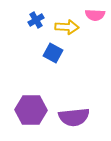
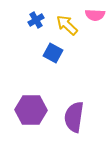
yellow arrow: moved 2 px up; rotated 140 degrees counterclockwise
purple semicircle: rotated 104 degrees clockwise
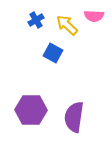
pink semicircle: moved 1 px left, 1 px down
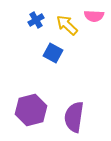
purple hexagon: rotated 16 degrees counterclockwise
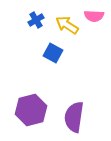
yellow arrow: rotated 10 degrees counterclockwise
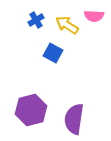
purple semicircle: moved 2 px down
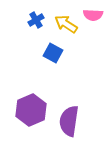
pink semicircle: moved 1 px left, 1 px up
yellow arrow: moved 1 px left, 1 px up
purple hexagon: rotated 8 degrees counterclockwise
purple semicircle: moved 5 px left, 2 px down
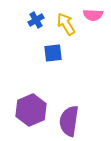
yellow arrow: rotated 25 degrees clockwise
blue square: rotated 36 degrees counterclockwise
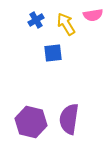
pink semicircle: rotated 12 degrees counterclockwise
purple hexagon: moved 12 px down; rotated 24 degrees counterclockwise
purple semicircle: moved 2 px up
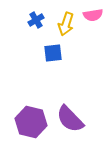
yellow arrow: rotated 130 degrees counterclockwise
purple semicircle: moved 1 px right; rotated 52 degrees counterclockwise
